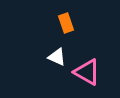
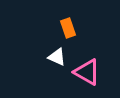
orange rectangle: moved 2 px right, 5 px down
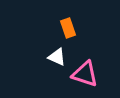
pink triangle: moved 2 px left, 2 px down; rotated 12 degrees counterclockwise
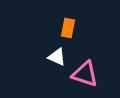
orange rectangle: rotated 30 degrees clockwise
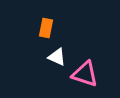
orange rectangle: moved 22 px left
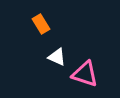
orange rectangle: moved 5 px left, 4 px up; rotated 42 degrees counterclockwise
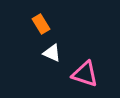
white triangle: moved 5 px left, 4 px up
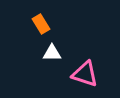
white triangle: rotated 24 degrees counterclockwise
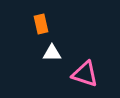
orange rectangle: rotated 18 degrees clockwise
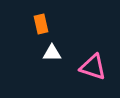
pink triangle: moved 8 px right, 7 px up
